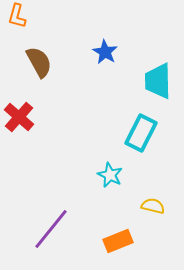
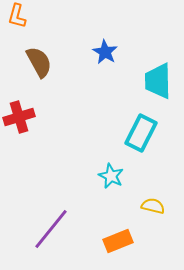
red cross: rotated 32 degrees clockwise
cyan star: moved 1 px right, 1 px down
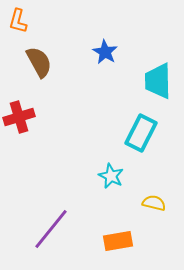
orange L-shape: moved 1 px right, 5 px down
yellow semicircle: moved 1 px right, 3 px up
orange rectangle: rotated 12 degrees clockwise
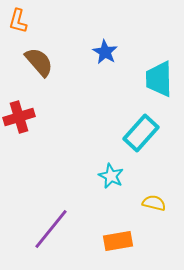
brown semicircle: rotated 12 degrees counterclockwise
cyan trapezoid: moved 1 px right, 2 px up
cyan rectangle: rotated 15 degrees clockwise
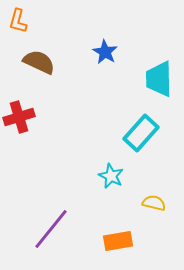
brown semicircle: rotated 24 degrees counterclockwise
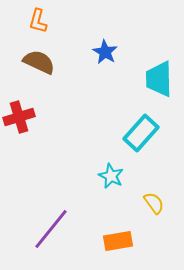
orange L-shape: moved 20 px right
yellow semicircle: rotated 40 degrees clockwise
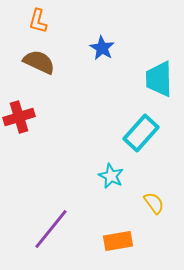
blue star: moved 3 px left, 4 px up
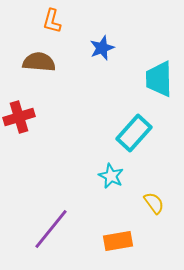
orange L-shape: moved 14 px right
blue star: rotated 20 degrees clockwise
brown semicircle: rotated 20 degrees counterclockwise
cyan rectangle: moved 7 px left
